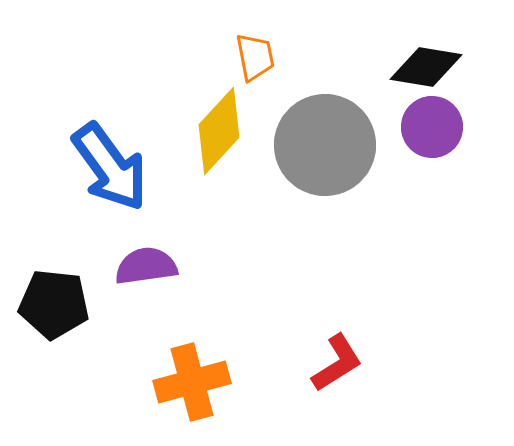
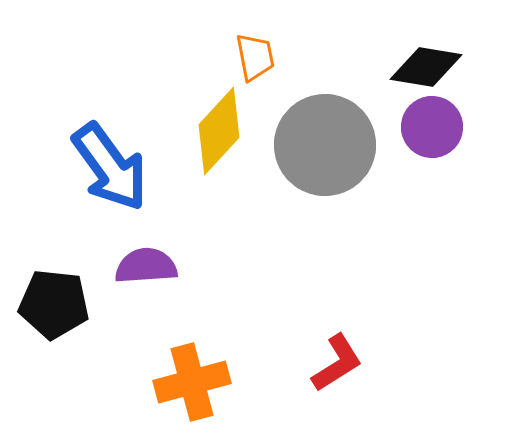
purple semicircle: rotated 4 degrees clockwise
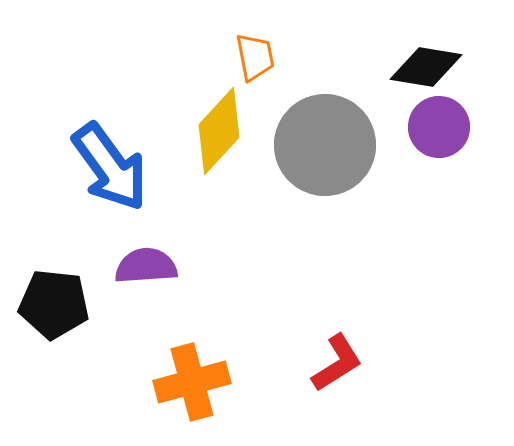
purple circle: moved 7 px right
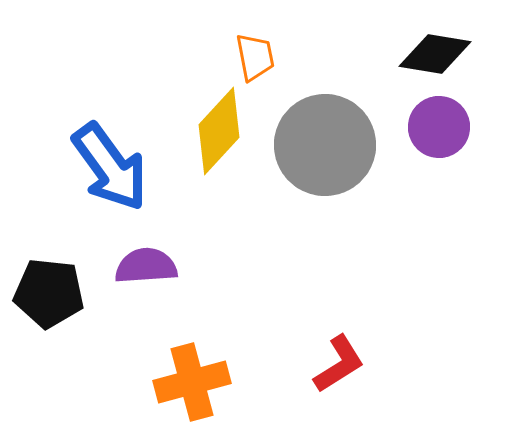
black diamond: moved 9 px right, 13 px up
black pentagon: moved 5 px left, 11 px up
red L-shape: moved 2 px right, 1 px down
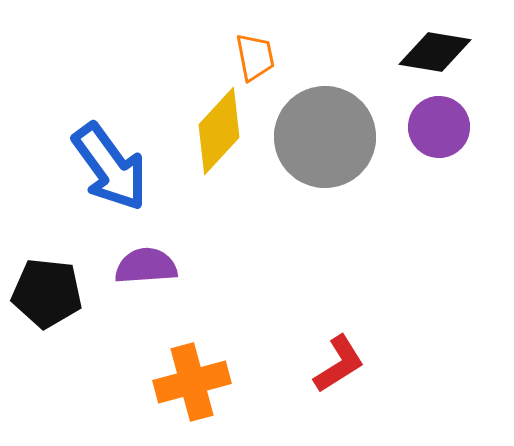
black diamond: moved 2 px up
gray circle: moved 8 px up
black pentagon: moved 2 px left
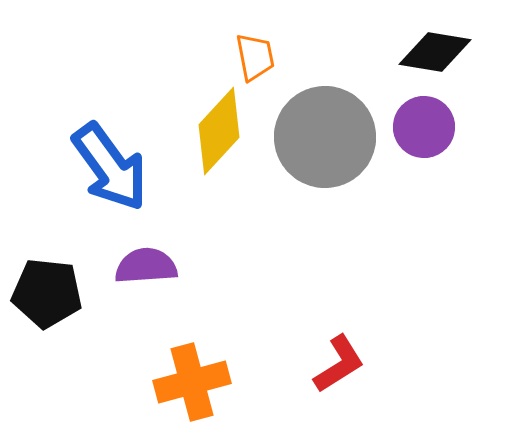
purple circle: moved 15 px left
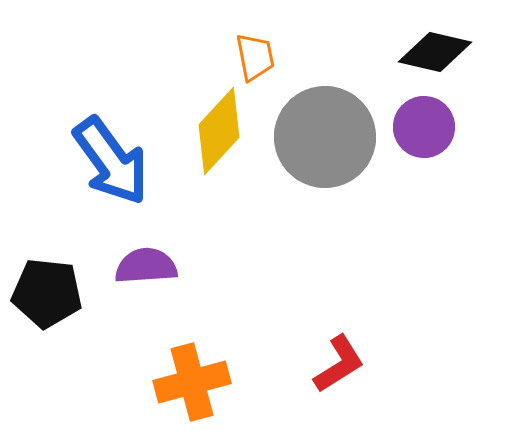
black diamond: rotated 4 degrees clockwise
blue arrow: moved 1 px right, 6 px up
